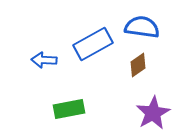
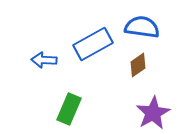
green rectangle: rotated 56 degrees counterclockwise
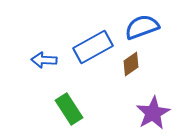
blue semicircle: rotated 28 degrees counterclockwise
blue rectangle: moved 3 px down
brown diamond: moved 7 px left, 1 px up
green rectangle: rotated 56 degrees counterclockwise
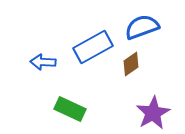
blue arrow: moved 1 px left, 2 px down
green rectangle: moved 1 px right; rotated 32 degrees counterclockwise
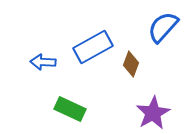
blue semicircle: moved 21 px right; rotated 28 degrees counterclockwise
brown diamond: rotated 35 degrees counterclockwise
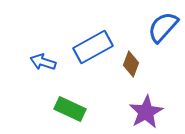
blue arrow: rotated 15 degrees clockwise
purple star: moved 7 px left, 1 px up
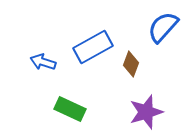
purple star: rotated 12 degrees clockwise
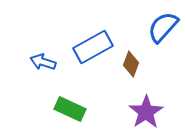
purple star: rotated 16 degrees counterclockwise
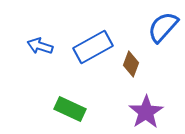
blue arrow: moved 3 px left, 16 px up
